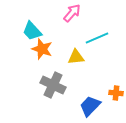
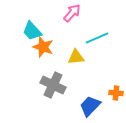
orange star: moved 1 px right, 2 px up
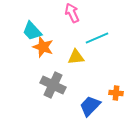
pink arrow: rotated 66 degrees counterclockwise
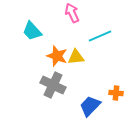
cyan line: moved 3 px right, 2 px up
orange star: moved 14 px right, 9 px down
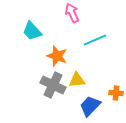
cyan line: moved 5 px left, 4 px down
yellow triangle: moved 1 px right, 23 px down
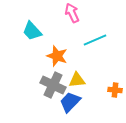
orange cross: moved 1 px left, 3 px up
blue trapezoid: moved 20 px left, 4 px up
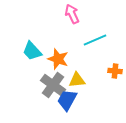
pink arrow: moved 1 px down
cyan trapezoid: moved 20 px down
orange star: moved 1 px right, 3 px down
gray cross: rotated 10 degrees clockwise
orange cross: moved 19 px up
blue trapezoid: moved 3 px left, 2 px up; rotated 15 degrees counterclockwise
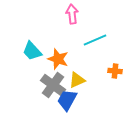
pink arrow: rotated 18 degrees clockwise
yellow triangle: rotated 18 degrees counterclockwise
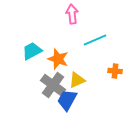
cyan trapezoid: rotated 105 degrees clockwise
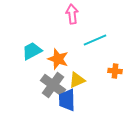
blue trapezoid: rotated 30 degrees counterclockwise
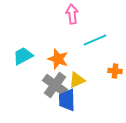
cyan trapezoid: moved 9 px left, 5 px down
gray cross: moved 2 px right
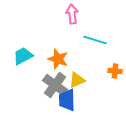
cyan line: rotated 40 degrees clockwise
